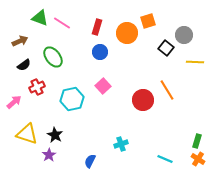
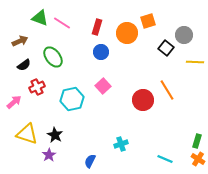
blue circle: moved 1 px right
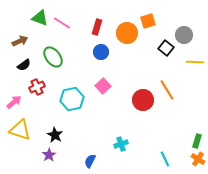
yellow triangle: moved 7 px left, 4 px up
cyan line: rotated 42 degrees clockwise
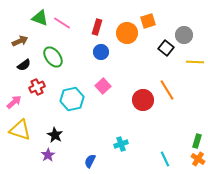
purple star: moved 1 px left
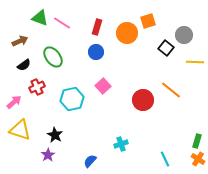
blue circle: moved 5 px left
orange line: moved 4 px right; rotated 20 degrees counterclockwise
blue semicircle: rotated 16 degrees clockwise
